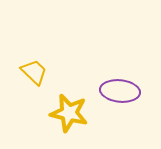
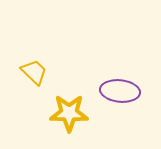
yellow star: rotated 12 degrees counterclockwise
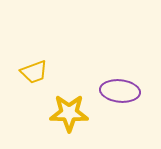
yellow trapezoid: rotated 116 degrees clockwise
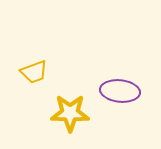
yellow star: moved 1 px right
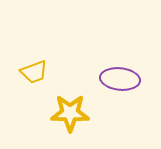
purple ellipse: moved 12 px up
